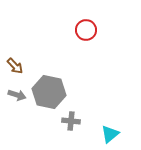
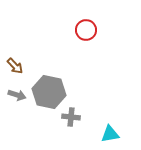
gray cross: moved 4 px up
cyan triangle: rotated 30 degrees clockwise
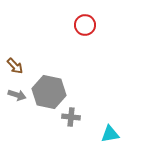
red circle: moved 1 px left, 5 px up
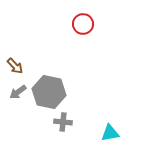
red circle: moved 2 px left, 1 px up
gray arrow: moved 1 px right, 3 px up; rotated 126 degrees clockwise
gray cross: moved 8 px left, 5 px down
cyan triangle: moved 1 px up
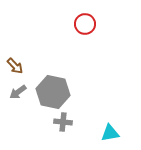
red circle: moved 2 px right
gray hexagon: moved 4 px right
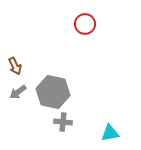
brown arrow: rotated 18 degrees clockwise
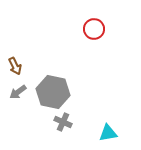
red circle: moved 9 px right, 5 px down
gray cross: rotated 18 degrees clockwise
cyan triangle: moved 2 px left
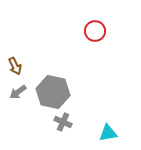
red circle: moved 1 px right, 2 px down
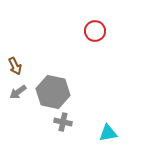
gray cross: rotated 12 degrees counterclockwise
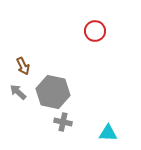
brown arrow: moved 8 px right
gray arrow: rotated 78 degrees clockwise
cyan triangle: rotated 12 degrees clockwise
